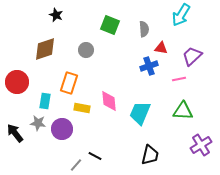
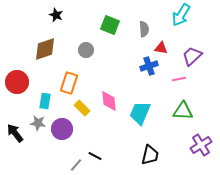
yellow rectangle: rotated 35 degrees clockwise
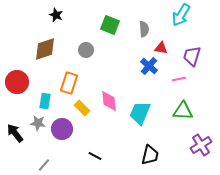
purple trapezoid: rotated 30 degrees counterclockwise
blue cross: rotated 30 degrees counterclockwise
gray line: moved 32 px left
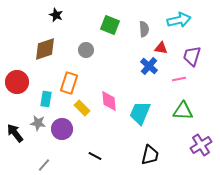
cyan arrow: moved 2 px left, 5 px down; rotated 135 degrees counterclockwise
cyan rectangle: moved 1 px right, 2 px up
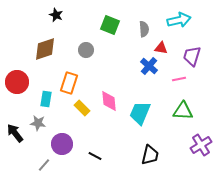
purple circle: moved 15 px down
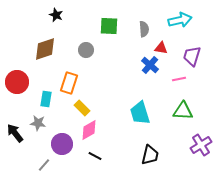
cyan arrow: moved 1 px right
green square: moved 1 px left, 1 px down; rotated 18 degrees counterclockwise
blue cross: moved 1 px right, 1 px up
pink diamond: moved 20 px left, 29 px down; rotated 65 degrees clockwise
cyan trapezoid: rotated 40 degrees counterclockwise
